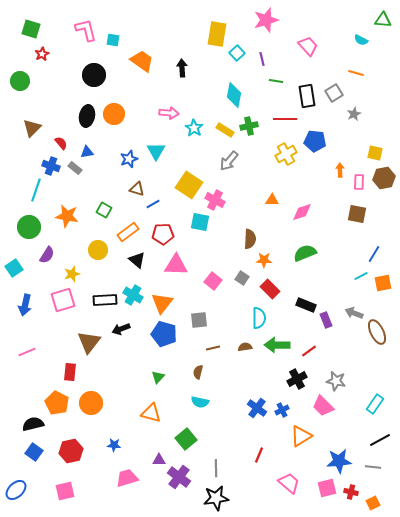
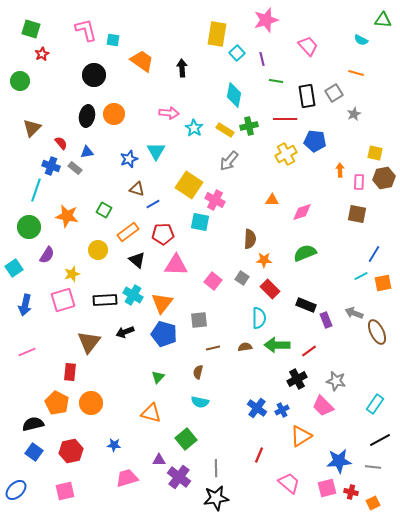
black arrow at (121, 329): moved 4 px right, 3 px down
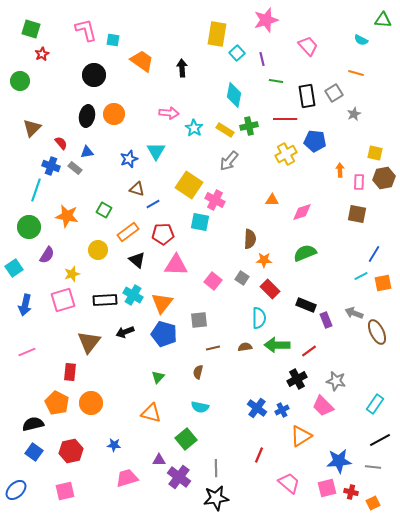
cyan semicircle at (200, 402): moved 5 px down
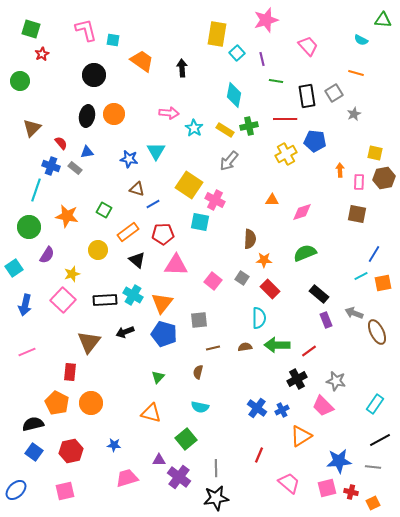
blue star at (129, 159): rotated 30 degrees clockwise
pink square at (63, 300): rotated 30 degrees counterclockwise
black rectangle at (306, 305): moved 13 px right, 11 px up; rotated 18 degrees clockwise
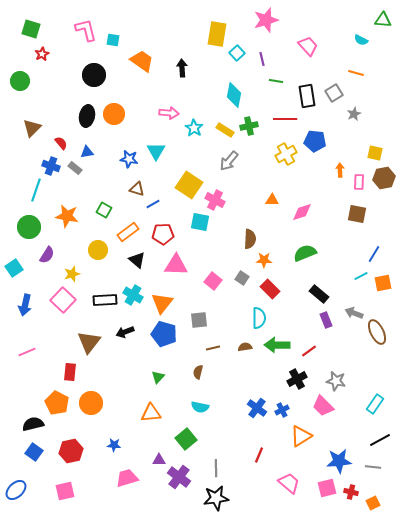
orange triangle at (151, 413): rotated 20 degrees counterclockwise
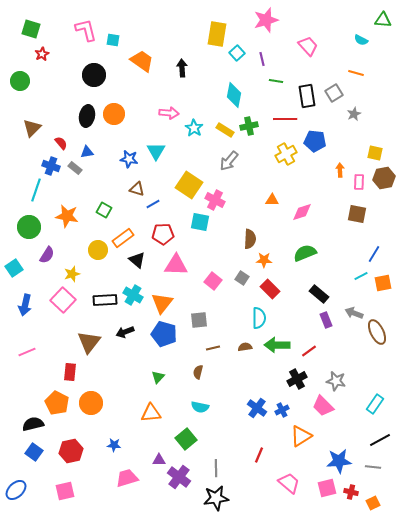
orange rectangle at (128, 232): moved 5 px left, 6 px down
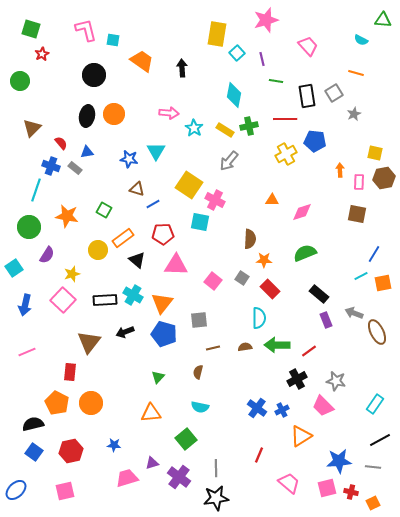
purple triangle at (159, 460): moved 7 px left, 3 px down; rotated 16 degrees counterclockwise
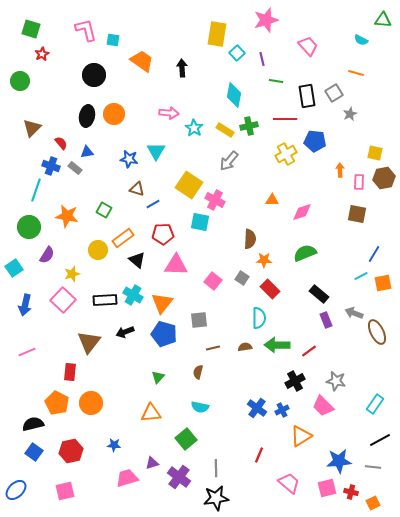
gray star at (354, 114): moved 4 px left
black cross at (297, 379): moved 2 px left, 2 px down
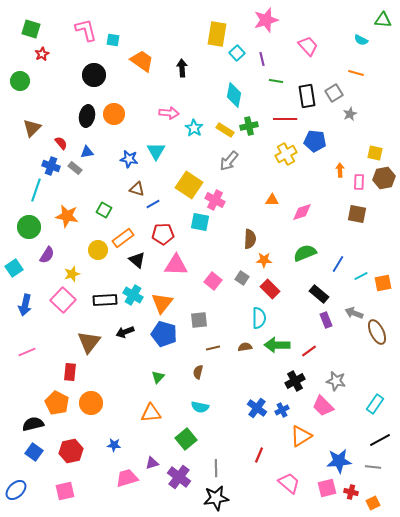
blue line at (374, 254): moved 36 px left, 10 px down
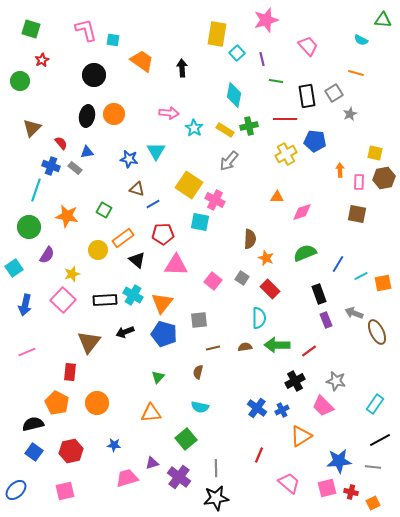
red star at (42, 54): moved 6 px down
orange triangle at (272, 200): moved 5 px right, 3 px up
orange star at (264, 260): moved 2 px right, 2 px up; rotated 21 degrees clockwise
black rectangle at (319, 294): rotated 30 degrees clockwise
orange circle at (91, 403): moved 6 px right
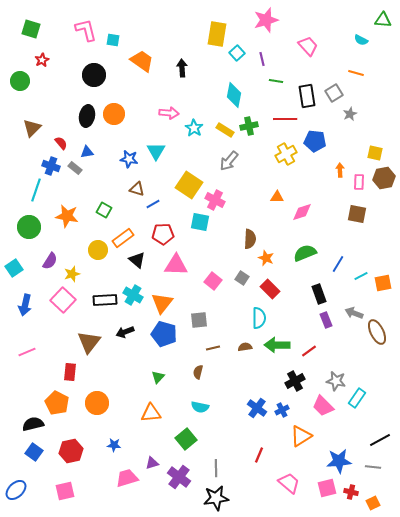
purple semicircle at (47, 255): moved 3 px right, 6 px down
cyan rectangle at (375, 404): moved 18 px left, 6 px up
